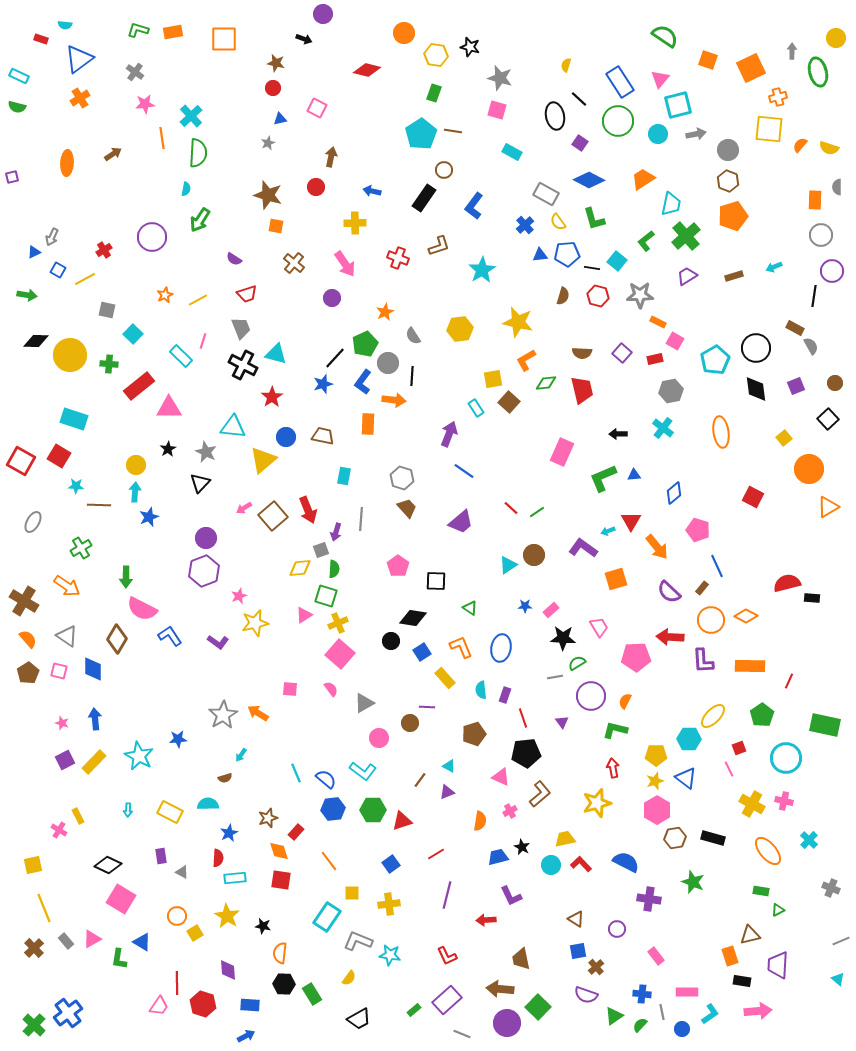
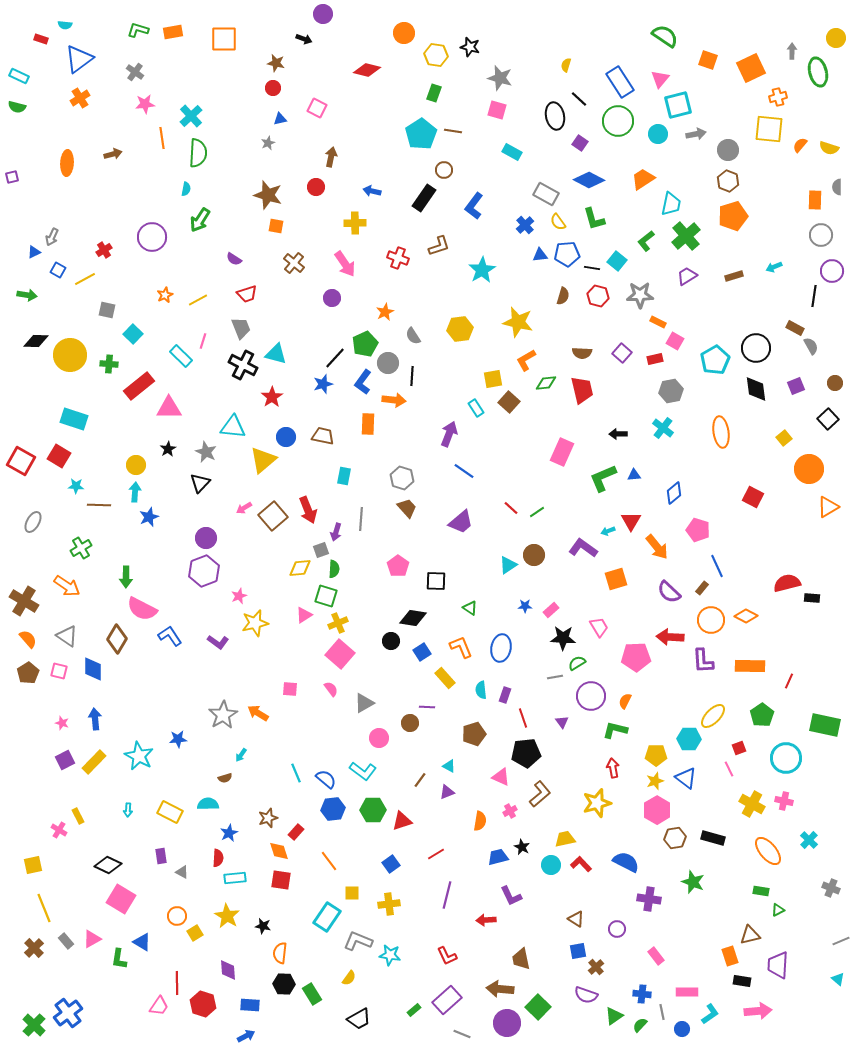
brown arrow at (113, 154): rotated 18 degrees clockwise
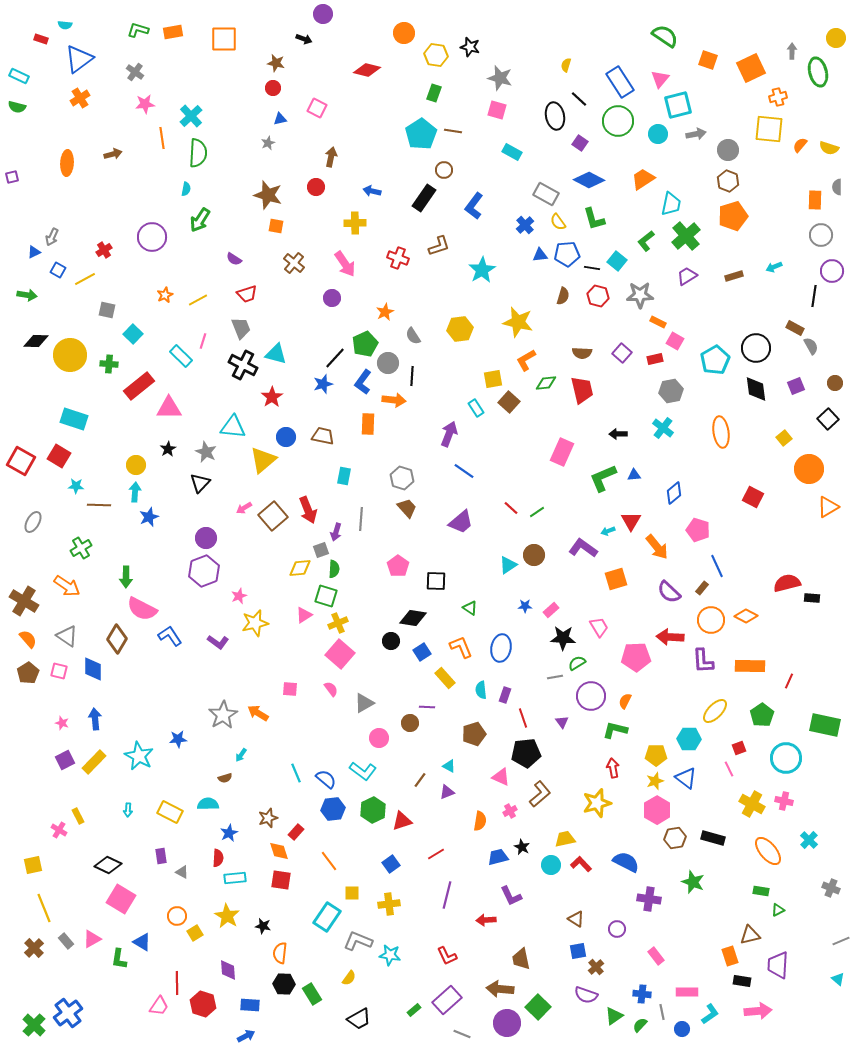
yellow ellipse at (713, 716): moved 2 px right, 5 px up
green hexagon at (373, 810): rotated 25 degrees counterclockwise
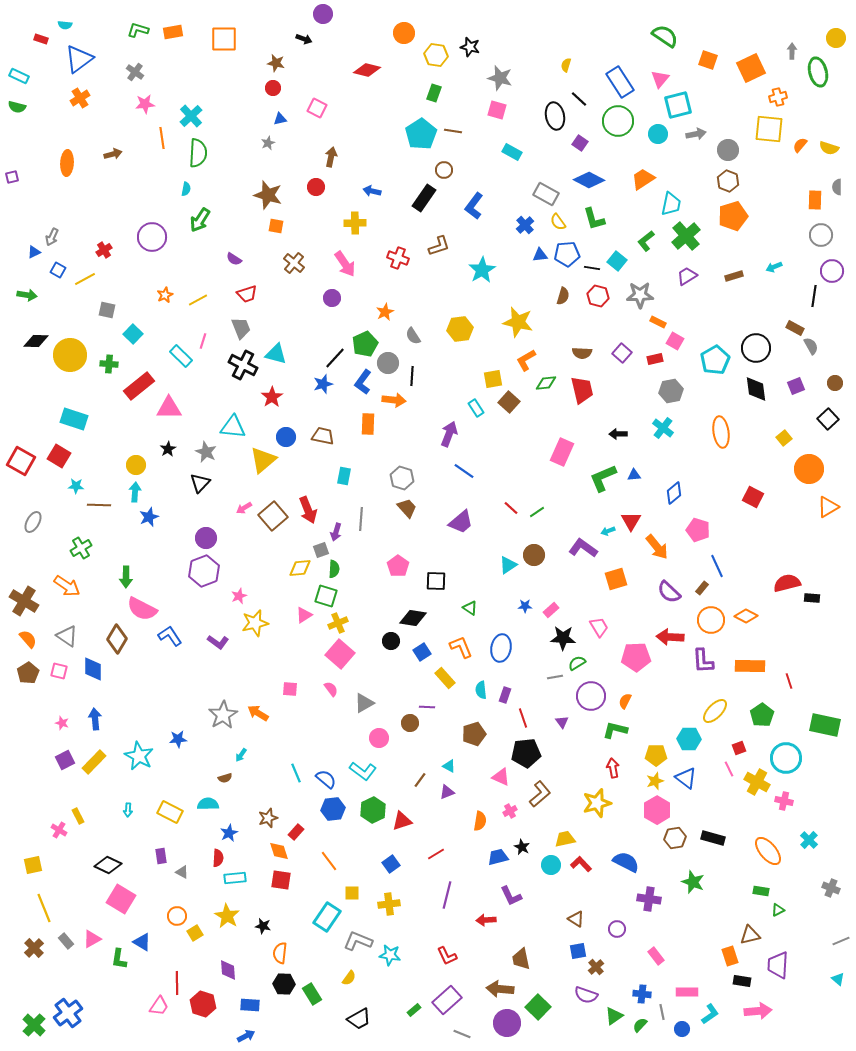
red line at (789, 681): rotated 42 degrees counterclockwise
yellow cross at (752, 804): moved 5 px right, 22 px up
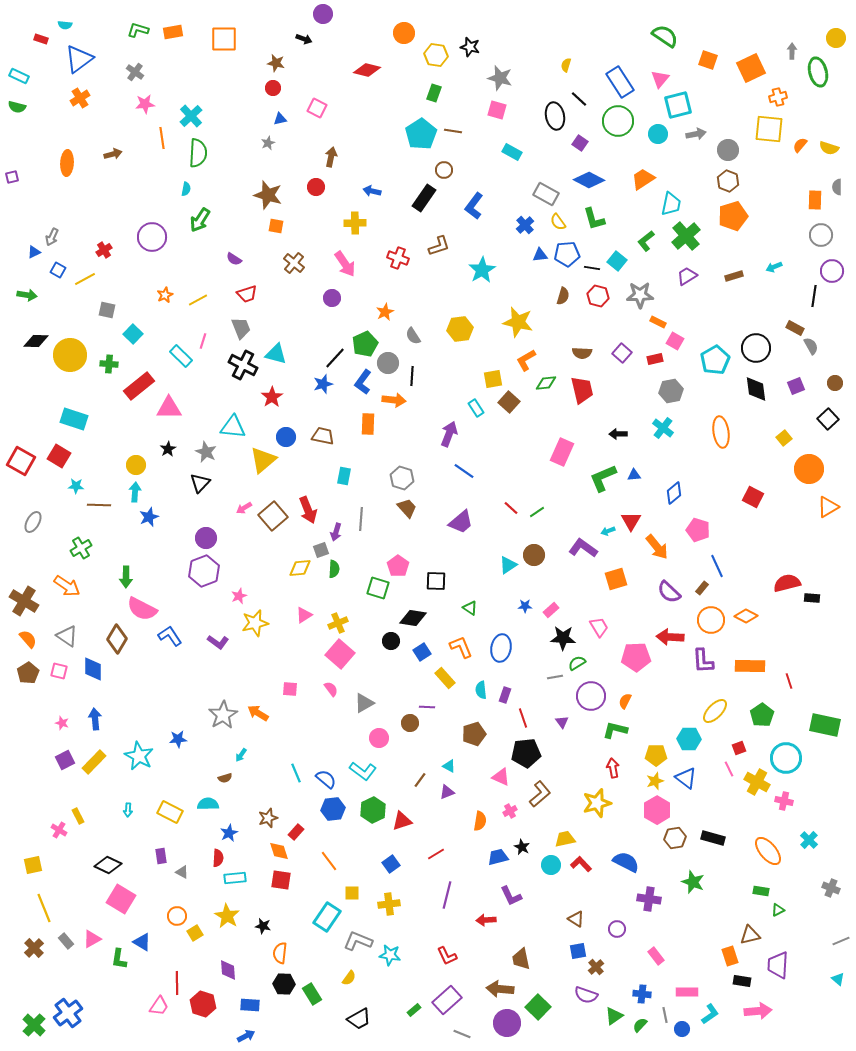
green square at (326, 596): moved 52 px right, 8 px up
gray line at (662, 1012): moved 3 px right, 3 px down
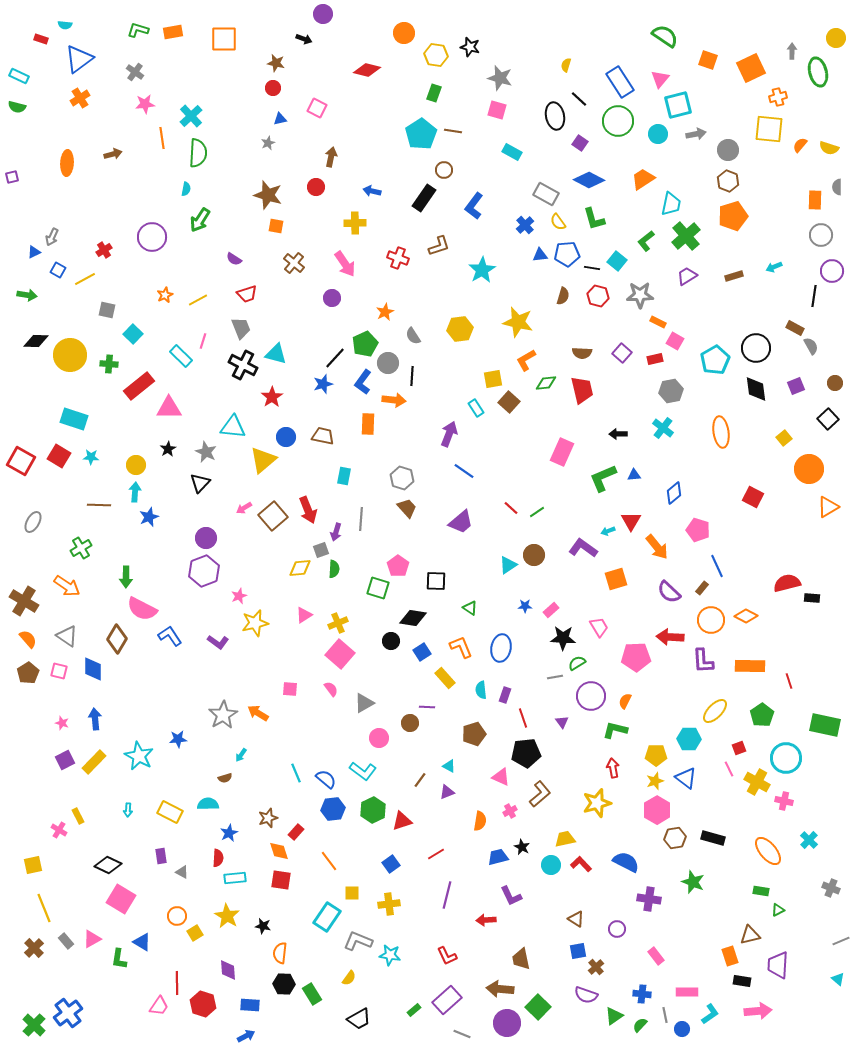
cyan star at (76, 486): moved 15 px right, 29 px up
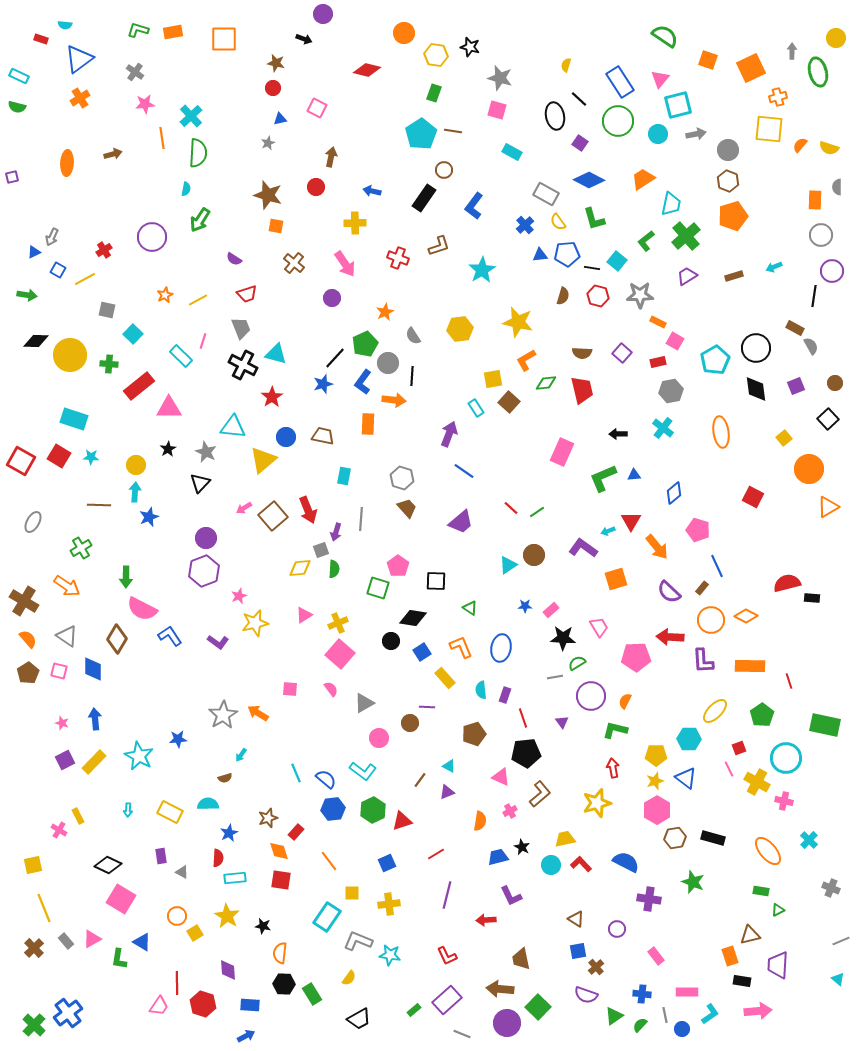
red rectangle at (655, 359): moved 3 px right, 3 px down
blue square at (391, 864): moved 4 px left, 1 px up; rotated 12 degrees clockwise
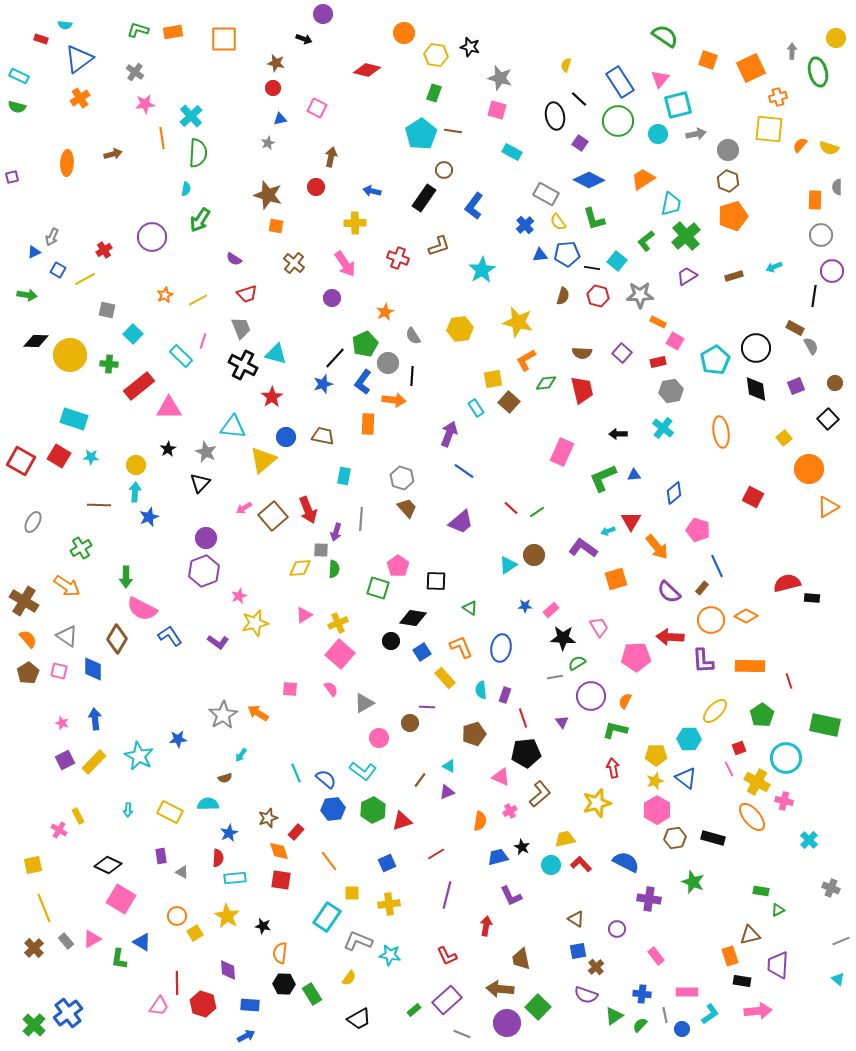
gray square at (321, 550): rotated 21 degrees clockwise
orange ellipse at (768, 851): moved 16 px left, 34 px up
red arrow at (486, 920): moved 6 px down; rotated 102 degrees clockwise
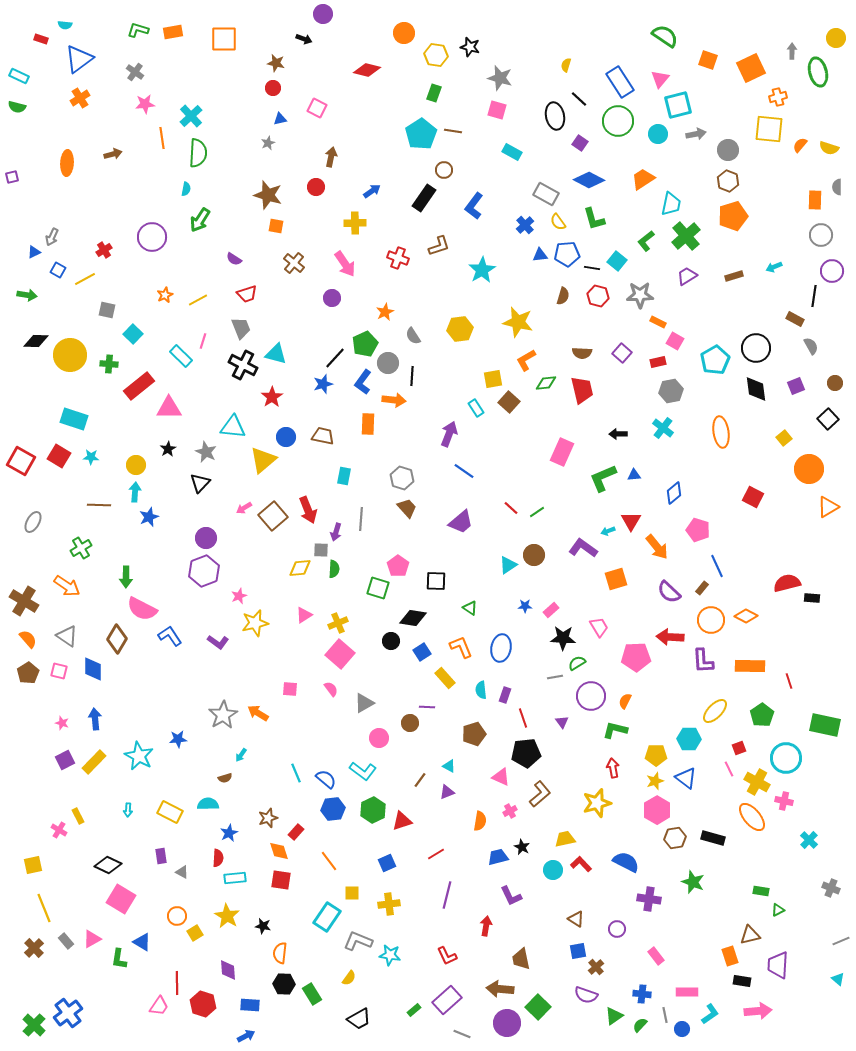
blue arrow at (372, 191): rotated 132 degrees clockwise
brown rectangle at (795, 328): moved 9 px up
cyan circle at (551, 865): moved 2 px right, 5 px down
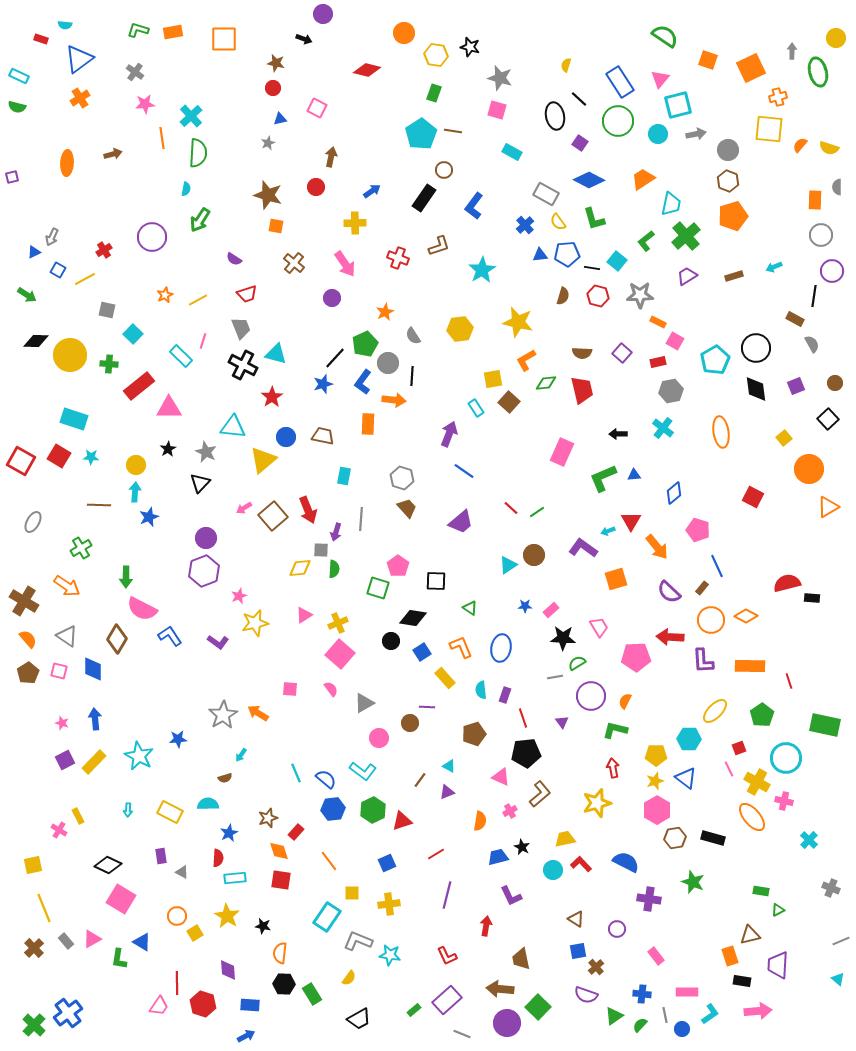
green arrow at (27, 295): rotated 24 degrees clockwise
gray semicircle at (811, 346): moved 1 px right, 2 px up
